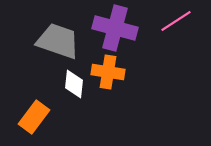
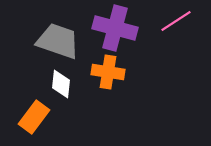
white diamond: moved 13 px left
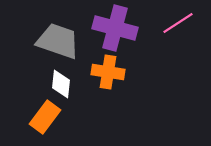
pink line: moved 2 px right, 2 px down
orange rectangle: moved 11 px right
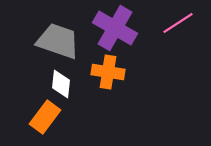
purple cross: rotated 15 degrees clockwise
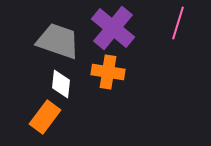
pink line: rotated 40 degrees counterclockwise
purple cross: moved 2 px left; rotated 9 degrees clockwise
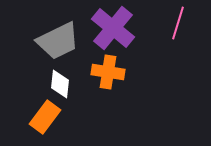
gray trapezoid: rotated 135 degrees clockwise
white diamond: moved 1 px left
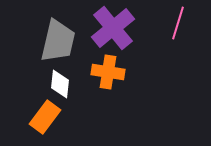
purple cross: rotated 12 degrees clockwise
gray trapezoid: rotated 51 degrees counterclockwise
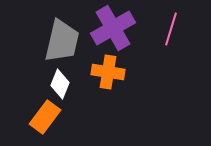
pink line: moved 7 px left, 6 px down
purple cross: rotated 9 degrees clockwise
gray trapezoid: moved 4 px right
white diamond: rotated 16 degrees clockwise
